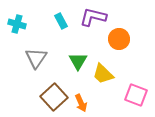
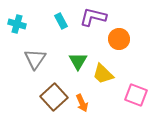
gray triangle: moved 1 px left, 1 px down
orange arrow: moved 1 px right
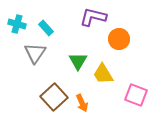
cyan rectangle: moved 15 px left, 7 px down; rotated 14 degrees counterclockwise
gray triangle: moved 6 px up
yellow trapezoid: rotated 15 degrees clockwise
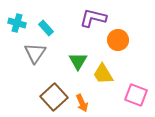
purple L-shape: moved 1 px down
cyan cross: moved 1 px up
orange circle: moved 1 px left, 1 px down
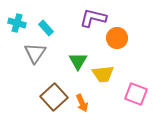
orange circle: moved 1 px left, 2 px up
yellow trapezoid: rotated 65 degrees counterclockwise
pink square: moved 1 px up
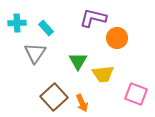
cyan cross: rotated 18 degrees counterclockwise
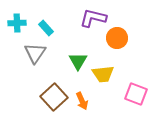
orange arrow: moved 2 px up
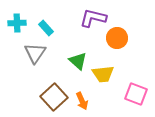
green triangle: rotated 18 degrees counterclockwise
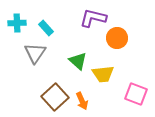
brown square: moved 1 px right
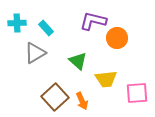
purple L-shape: moved 3 px down
gray triangle: rotated 25 degrees clockwise
yellow trapezoid: moved 3 px right, 5 px down
pink square: moved 1 px right, 1 px up; rotated 25 degrees counterclockwise
